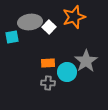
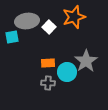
gray ellipse: moved 3 px left, 1 px up
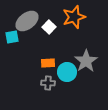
gray ellipse: rotated 30 degrees counterclockwise
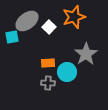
gray star: moved 7 px up
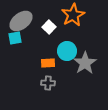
orange star: moved 1 px left, 2 px up; rotated 10 degrees counterclockwise
gray ellipse: moved 6 px left
cyan square: moved 3 px right, 1 px down
gray star: moved 1 px left, 9 px down
cyan circle: moved 21 px up
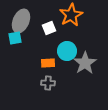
orange star: moved 2 px left
gray ellipse: rotated 30 degrees counterclockwise
white square: moved 1 px down; rotated 24 degrees clockwise
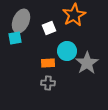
orange star: moved 3 px right
gray star: moved 2 px right
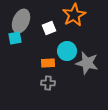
gray star: rotated 25 degrees counterclockwise
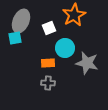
cyan circle: moved 2 px left, 3 px up
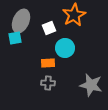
gray star: moved 4 px right, 22 px down
